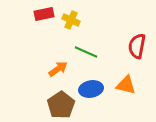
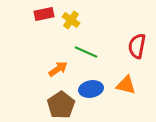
yellow cross: rotated 12 degrees clockwise
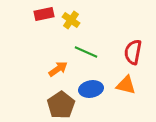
red semicircle: moved 4 px left, 6 px down
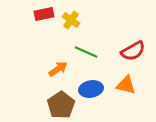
red semicircle: moved 1 px up; rotated 130 degrees counterclockwise
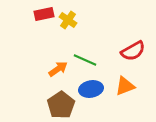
yellow cross: moved 3 px left
green line: moved 1 px left, 8 px down
orange triangle: moved 1 px left, 1 px down; rotated 35 degrees counterclockwise
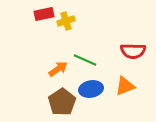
yellow cross: moved 2 px left, 1 px down; rotated 36 degrees clockwise
red semicircle: rotated 30 degrees clockwise
brown pentagon: moved 1 px right, 3 px up
